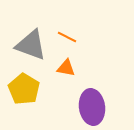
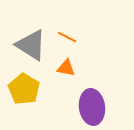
gray triangle: rotated 12 degrees clockwise
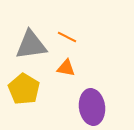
gray triangle: rotated 40 degrees counterclockwise
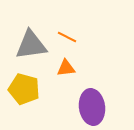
orange triangle: rotated 18 degrees counterclockwise
yellow pentagon: rotated 16 degrees counterclockwise
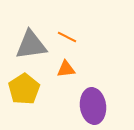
orange triangle: moved 1 px down
yellow pentagon: rotated 24 degrees clockwise
purple ellipse: moved 1 px right, 1 px up
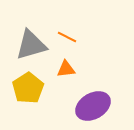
gray triangle: rotated 8 degrees counterclockwise
yellow pentagon: moved 4 px right, 1 px up
purple ellipse: rotated 68 degrees clockwise
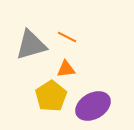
yellow pentagon: moved 23 px right, 8 px down
